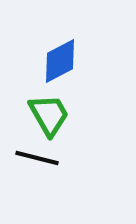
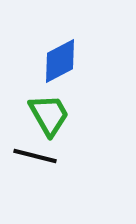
black line: moved 2 px left, 2 px up
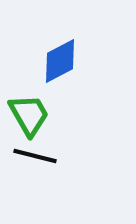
green trapezoid: moved 20 px left
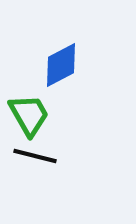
blue diamond: moved 1 px right, 4 px down
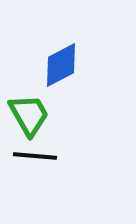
black line: rotated 9 degrees counterclockwise
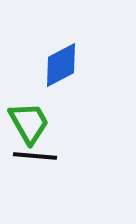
green trapezoid: moved 8 px down
